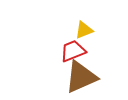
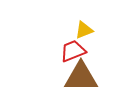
brown triangle: rotated 24 degrees clockwise
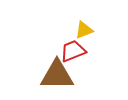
brown triangle: moved 24 px left, 2 px up
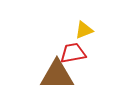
red trapezoid: moved 2 px down; rotated 12 degrees clockwise
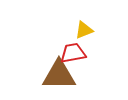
brown triangle: moved 2 px right
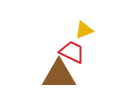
red trapezoid: moved 1 px left, 1 px up; rotated 36 degrees clockwise
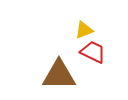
red trapezoid: moved 21 px right
